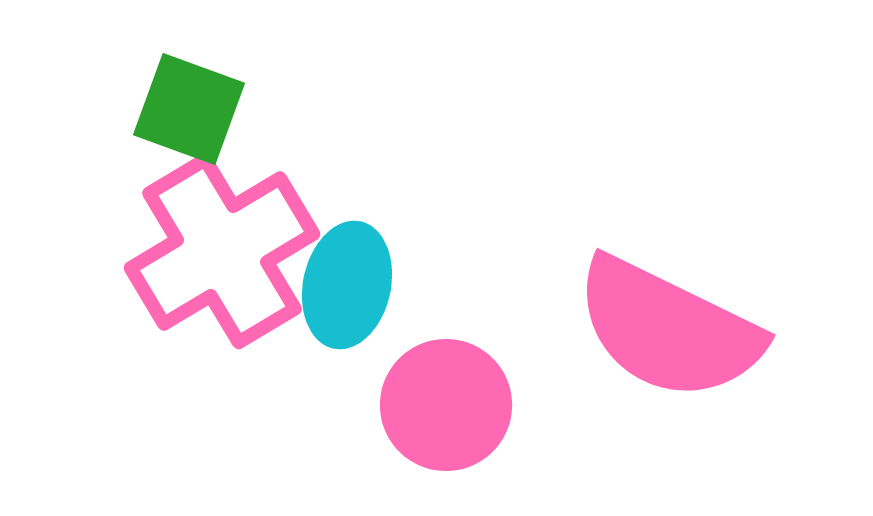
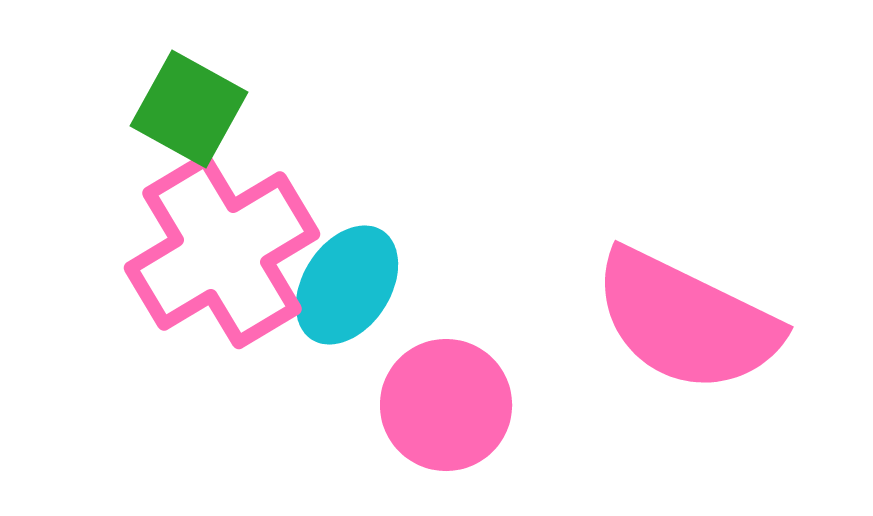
green square: rotated 9 degrees clockwise
cyan ellipse: rotated 21 degrees clockwise
pink semicircle: moved 18 px right, 8 px up
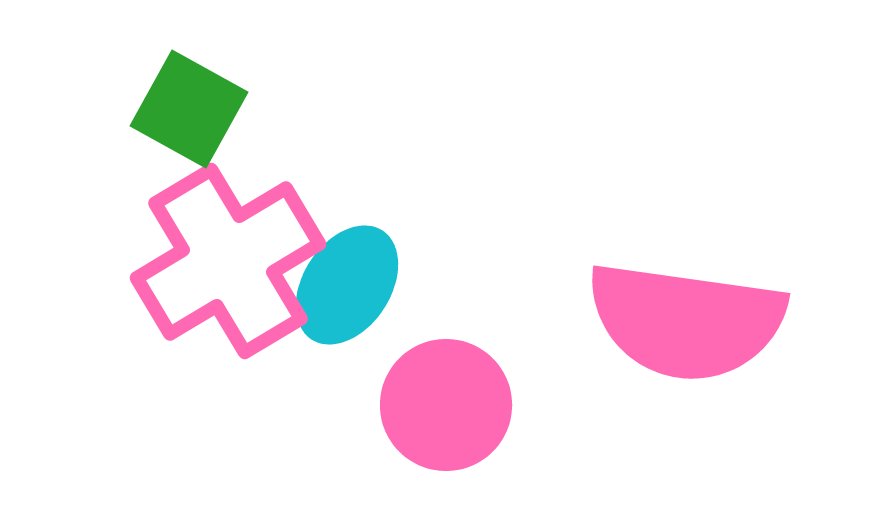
pink cross: moved 6 px right, 10 px down
pink semicircle: rotated 18 degrees counterclockwise
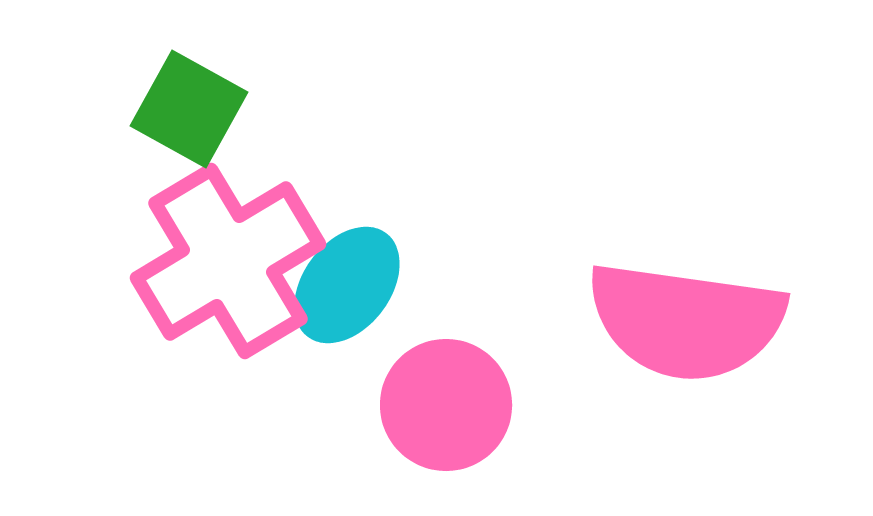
cyan ellipse: rotated 4 degrees clockwise
